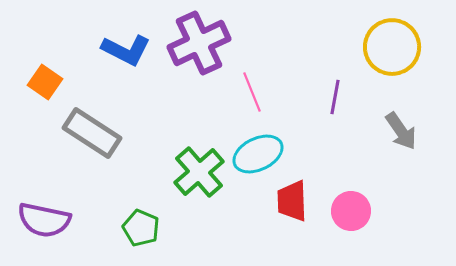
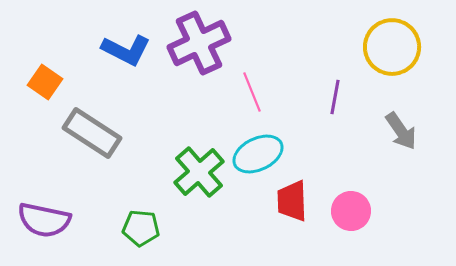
green pentagon: rotated 18 degrees counterclockwise
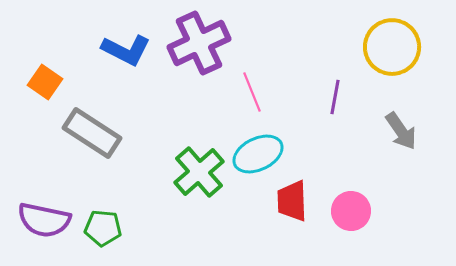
green pentagon: moved 38 px left
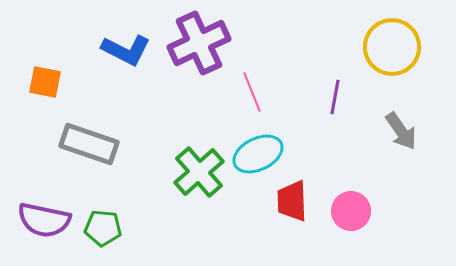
orange square: rotated 24 degrees counterclockwise
gray rectangle: moved 3 px left, 11 px down; rotated 14 degrees counterclockwise
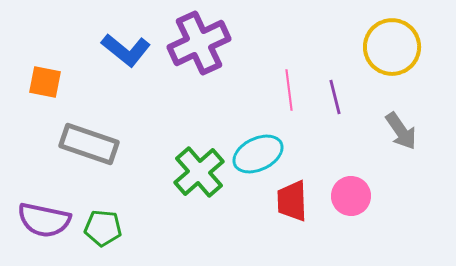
blue L-shape: rotated 12 degrees clockwise
pink line: moved 37 px right, 2 px up; rotated 15 degrees clockwise
purple line: rotated 24 degrees counterclockwise
pink circle: moved 15 px up
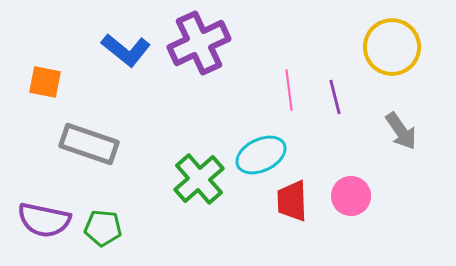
cyan ellipse: moved 3 px right, 1 px down
green cross: moved 7 px down
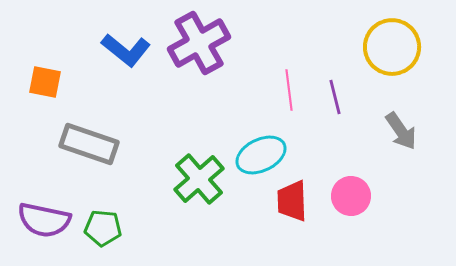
purple cross: rotated 4 degrees counterclockwise
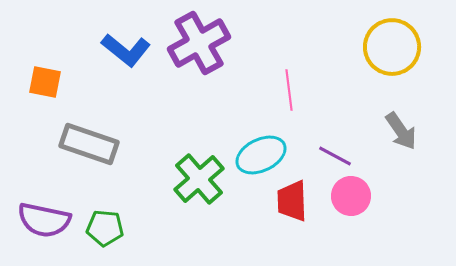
purple line: moved 59 px down; rotated 48 degrees counterclockwise
green pentagon: moved 2 px right
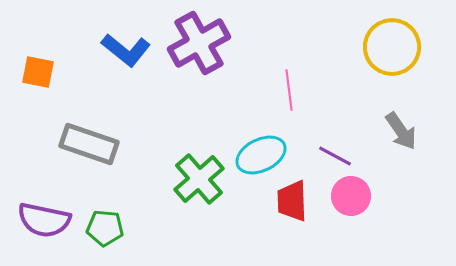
orange square: moved 7 px left, 10 px up
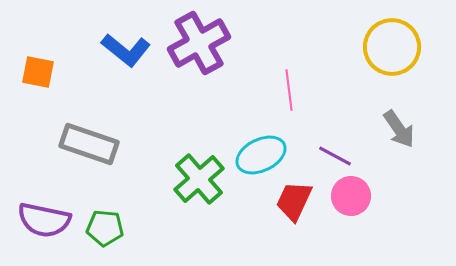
gray arrow: moved 2 px left, 2 px up
red trapezoid: moved 2 px right; rotated 27 degrees clockwise
